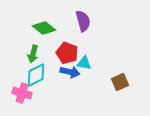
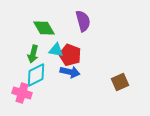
green diamond: rotated 20 degrees clockwise
red pentagon: moved 3 px right, 2 px down
cyan triangle: moved 28 px left, 13 px up
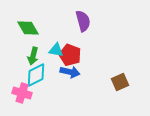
green diamond: moved 16 px left
green arrow: moved 2 px down
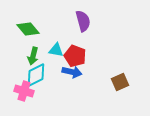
green diamond: moved 1 px down; rotated 10 degrees counterclockwise
red pentagon: moved 5 px right, 1 px down
blue arrow: moved 2 px right
pink cross: moved 2 px right, 2 px up
